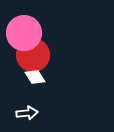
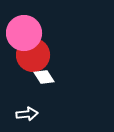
white diamond: moved 9 px right
white arrow: moved 1 px down
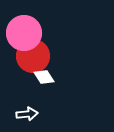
red circle: moved 1 px down
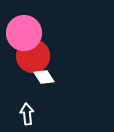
white arrow: rotated 90 degrees counterclockwise
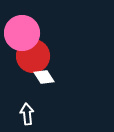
pink circle: moved 2 px left
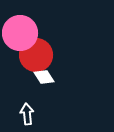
pink circle: moved 2 px left
red circle: moved 3 px right, 1 px up
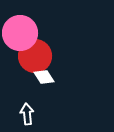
red circle: moved 1 px left, 1 px down
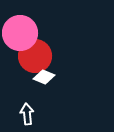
white diamond: rotated 35 degrees counterclockwise
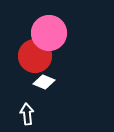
pink circle: moved 29 px right
white diamond: moved 5 px down
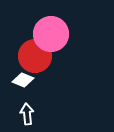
pink circle: moved 2 px right, 1 px down
white diamond: moved 21 px left, 2 px up
